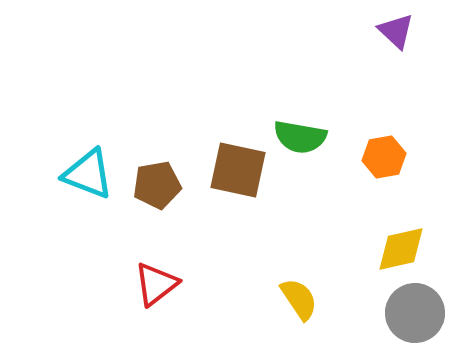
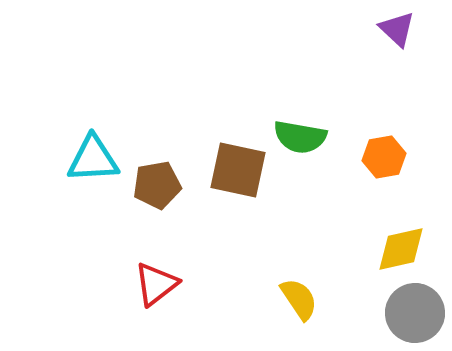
purple triangle: moved 1 px right, 2 px up
cyan triangle: moved 5 px right, 15 px up; rotated 24 degrees counterclockwise
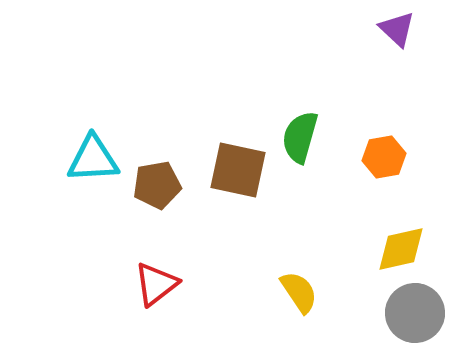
green semicircle: rotated 96 degrees clockwise
yellow semicircle: moved 7 px up
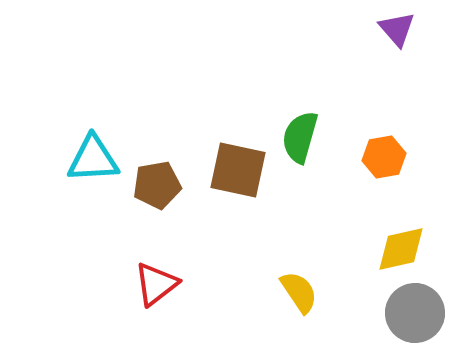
purple triangle: rotated 6 degrees clockwise
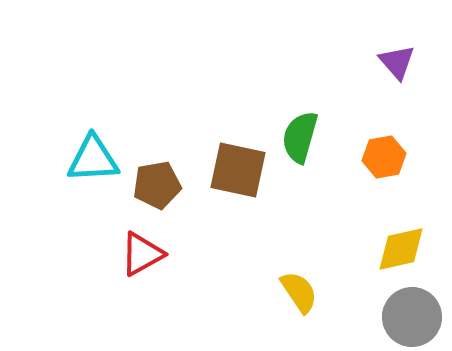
purple triangle: moved 33 px down
red triangle: moved 14 px left, 30 px up; rotated 9 degrees clockwise
gray circle: moved 3 px left, 4 px down
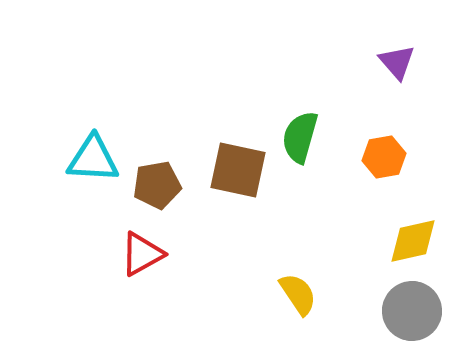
cyan triangle: rotated 6 degrees clockwise
yellow diamond: moved 12 px right, 8 px up
yellow semicircle: moved 1 px left, 2 px down
gray circle: moved 6 px up
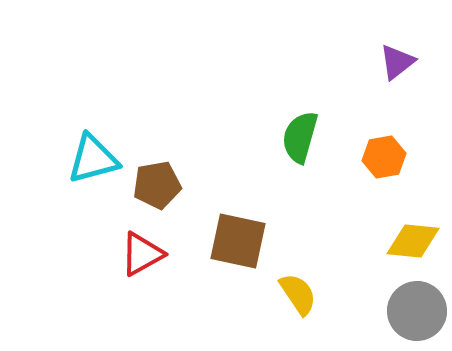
purple triangle: rotated 33 degrees clockwise
cyan triangle: rotated 18 degrees counterclockwise
brown square: moved 71 px down
yellow diamond: rotated 18 degrees clockwise
gray circle: moved 5 px right
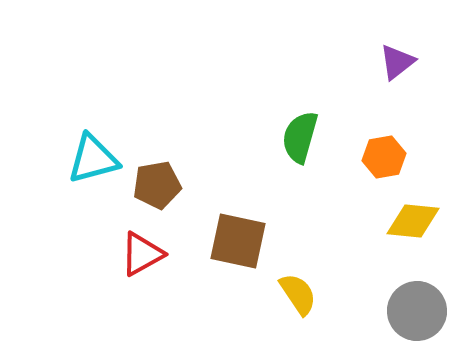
yellow diamond: moved 20 px up
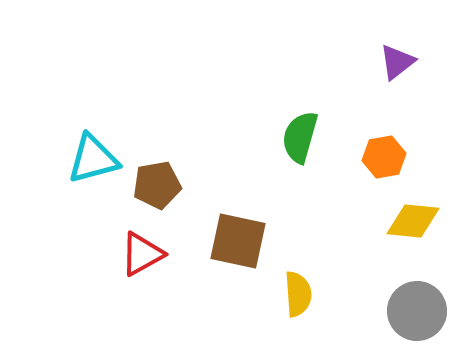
yellow semicircle: rotated 30 degrees clockwise
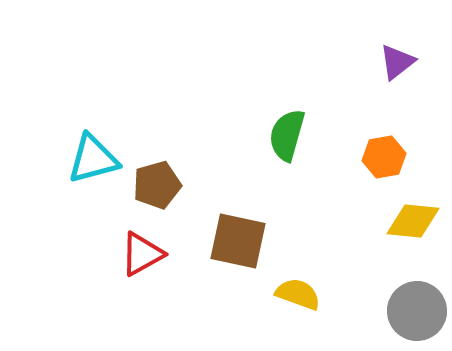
green semicircle: moved 13 px left, 2 px up
brown pentagon: rotated 6 degrees counterclockwise
yellow semicircle: rotated 66 degrees counterclockwise
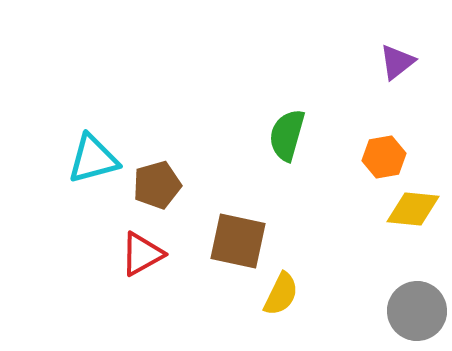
yellow diamond: moved 12 px up
yellow semicircle: moved 17 px left; rotated 96 degrees clockwise
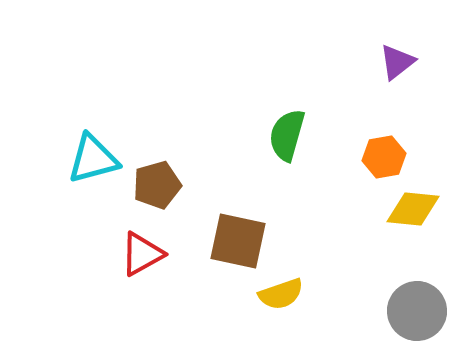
yellow semicircle: rotated 45 degrees clockwise
